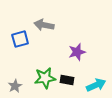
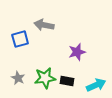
black rectangle: moved 1 px down
gray star: moved 3 px right, 8 px up; rotated 16 degrees counterclockwise
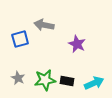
purple star: moved 8 px up; rotated 30 degrees counterclockwise
green star: moved 2 px down
cyan arrow: moved 2 px left, 2 px up
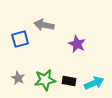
black rectangle: moved 2 px right
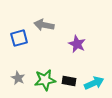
blue square: moved 1 px left, 1 px up
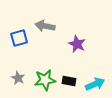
gray arrow: moved 1 px right, 1 px down
cyan arrow: moved 1 px right, 1 px down
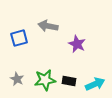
gray arrow: moved 3 px right
gray star: moved 1 px left, 1 px down
